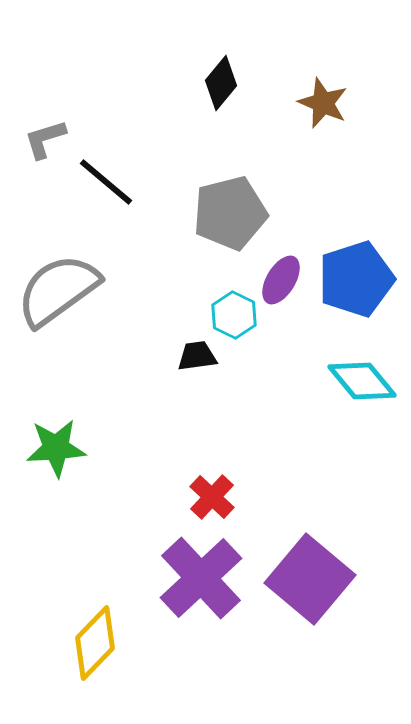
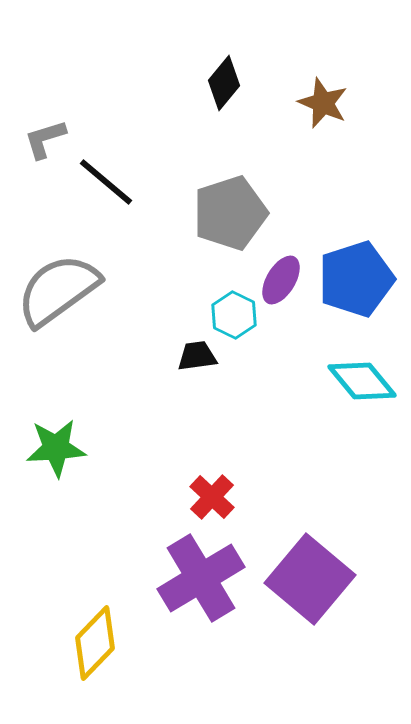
black diamond: moved 3 px right
gray pentagon: rotated 4 degrees counterclockwise
purple cross: rotated 12 degrees clockwise
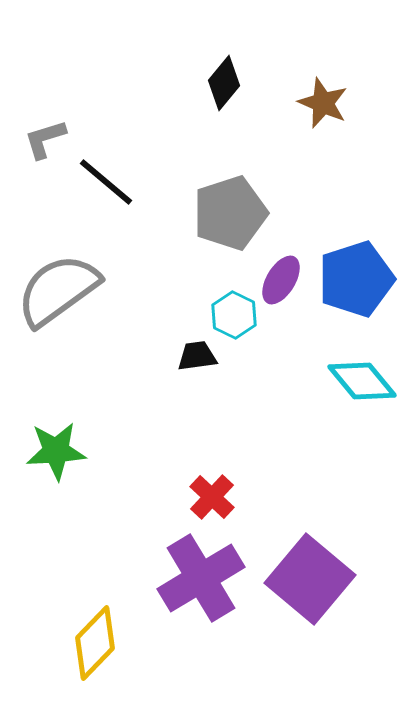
green star: moved 3 px down
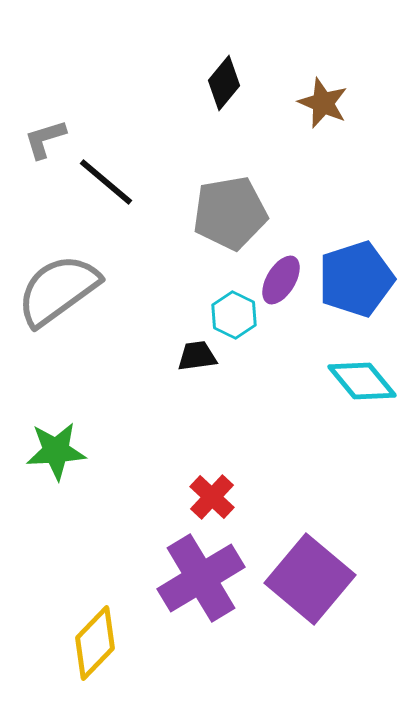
gray pentagon: rotated 8 degrees clockwise
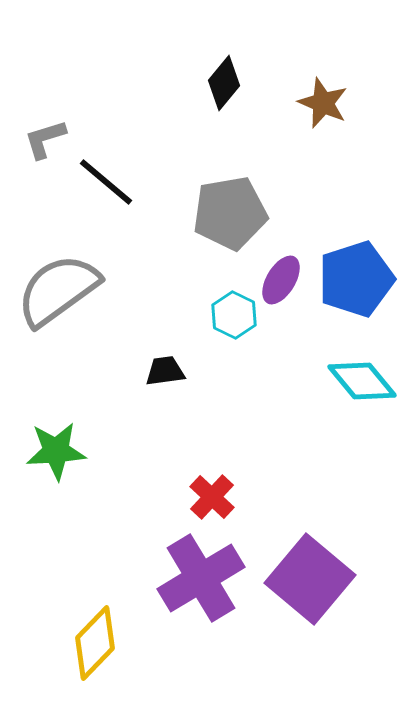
black trapezoid: moved 32 px left, 15 px down
